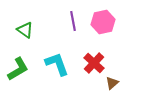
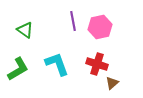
pink hexagon: moved 3 px left, 5 px down
red cross: moved 3 px right, 1 px down; rotated 25 degrees counterclockwise
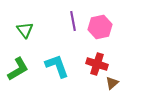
green triangle: rotated 18 degrees clockwise
cyan L-shape: moved 2 px down
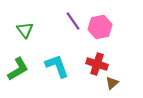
purple line: rotated 24 degrees counterclockwise
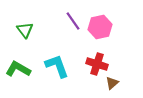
green L-shape: rotated 120 degrees counterclockwise
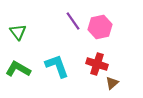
green triangle: moved 7 px left, 2 px down
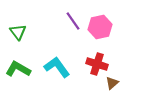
cyan L-shape: moved 1 px down; rotated 16 degrees counterclockwise
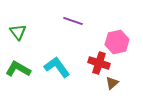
purple line: rotated 36 degrees counterclockwise
pink hexagon: moved 17 px right, 15 px down
red cross: moved 2 px right, 1 px up
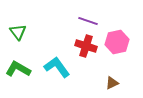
purple line: moved 15 px right
red cross: moved 13 px left, 17 px up
brown triangle: rotated 16 degrees clockwise
